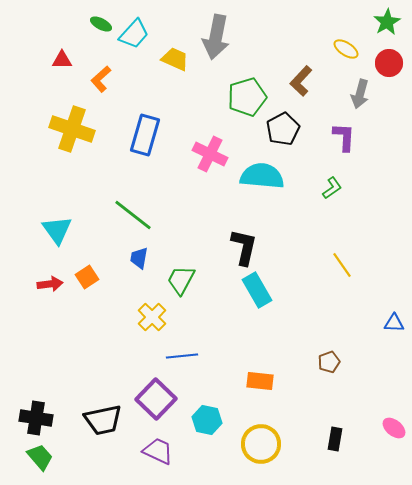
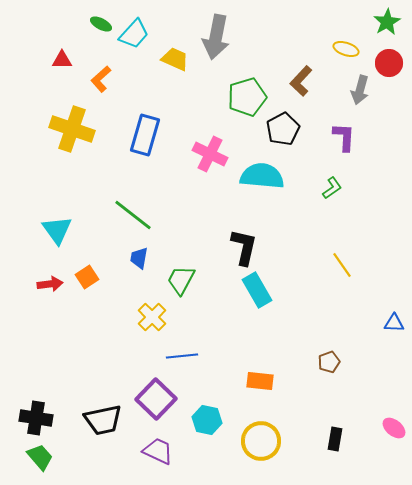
yellow ellipse at (346, 49): rotated 15 degrees counterclockwise
gray arrow at (360, 94): moved 4 px up
yellow circle at (261, 444): moved 3 px up
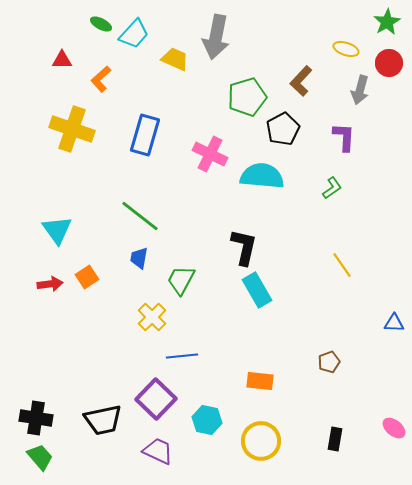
green line at (133, 215): moved 7 px right, 1 px down
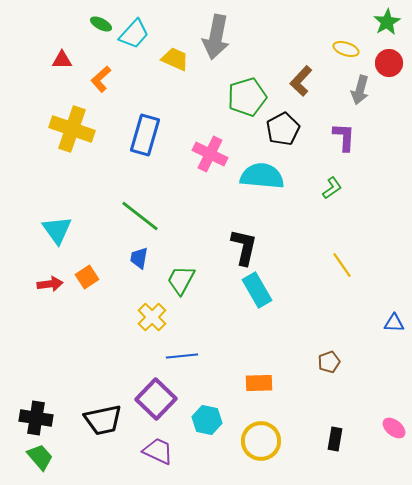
orange rectangle at (260, 381): moved 1 px left, 2 px down; rotated 8 degrees counterclockwise
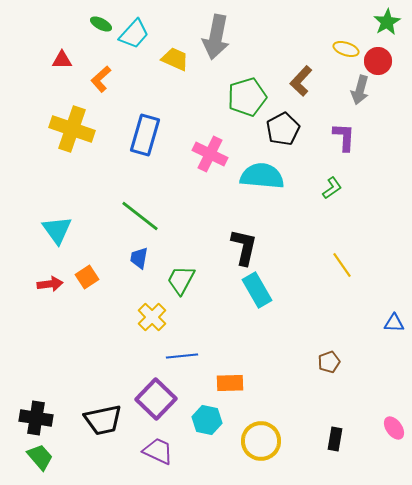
red circle at (389, 63): moved 11 px left, 2 px up
orange rectangle at (259, 383): moved 29 px left
pink ellipse at (394, 428): rotated 15 degrees clockwise
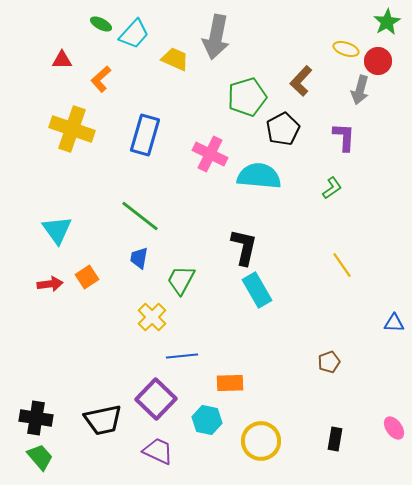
cyan semicircle at (262, 176): moved 3 px left
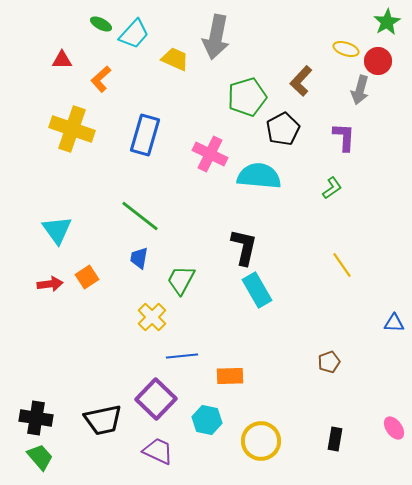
orange rectangle at (230, 383): moved 7 px up
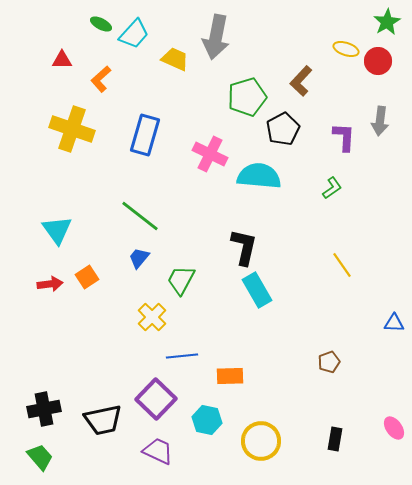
gray arrow at (360, 90): moved 20 px right, 31 px down; rotated 8 degrees counterclockwise
blue trapezoid at (139, 258): rotated 30 degrees clockwise
black cross at (36, 418): moved 8 px right, 9 px up; rotated 20 degrees counterclockwise
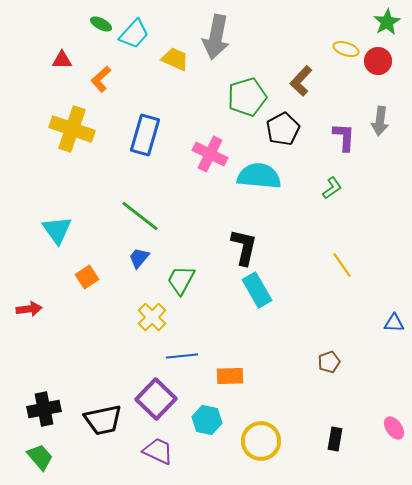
red arrow at (50, 284): moved 21 px left, 25 px down
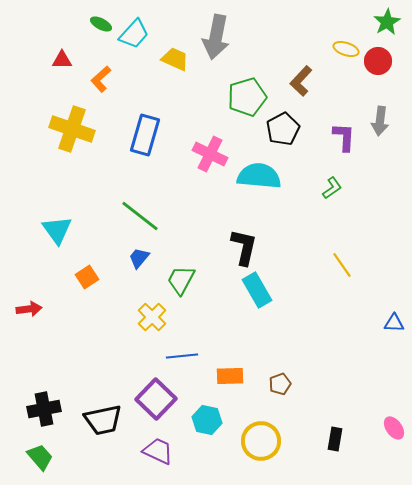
brown pentagon at (329, 362): moved 49 px left, 22 px down
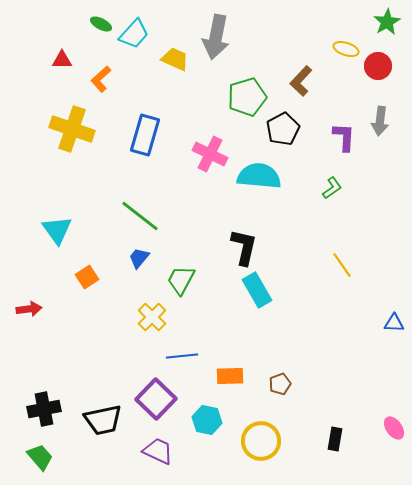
red circle at (378, 61): moved 5 px down
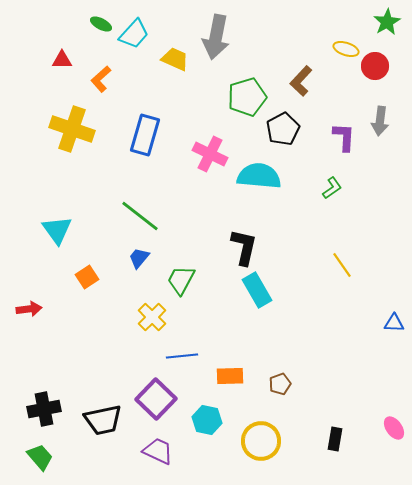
red circle at (378, 66): moved 3 px left
